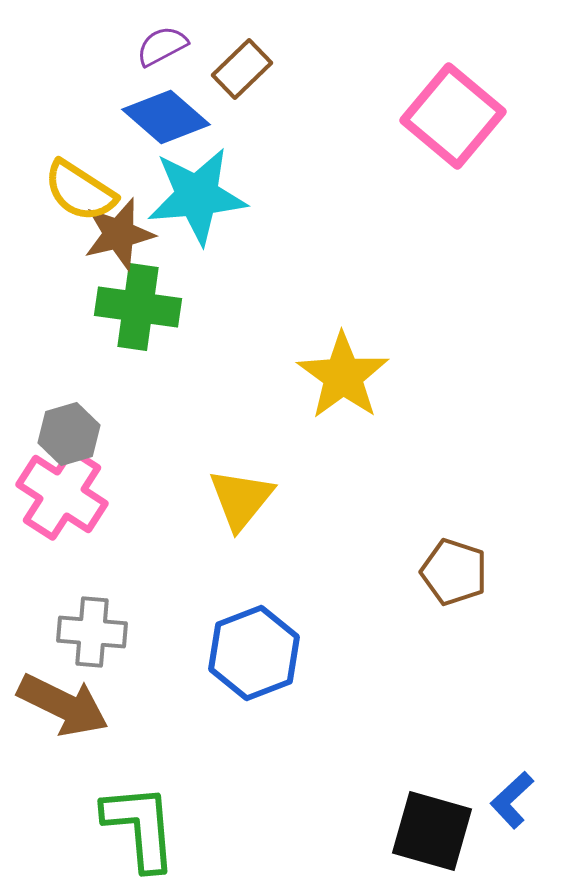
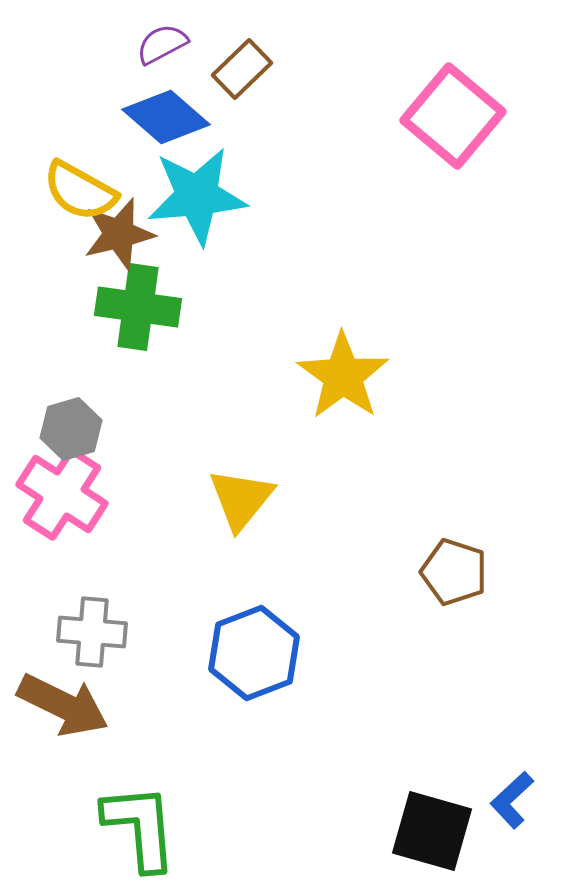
purple semicircle: moved 2 px up
yellow semicircle: rotated 4 degrees counterclockwise
gray hexagon: moved 2 px right, 5 px up
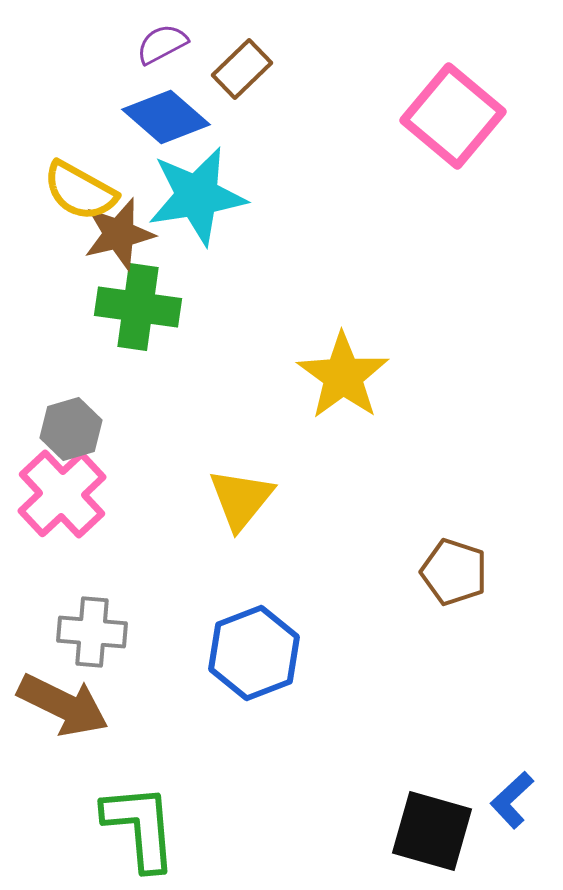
cyan star: rotated 4 degrees counterclockwise
pink cross: rotated 14 degrees clockwise
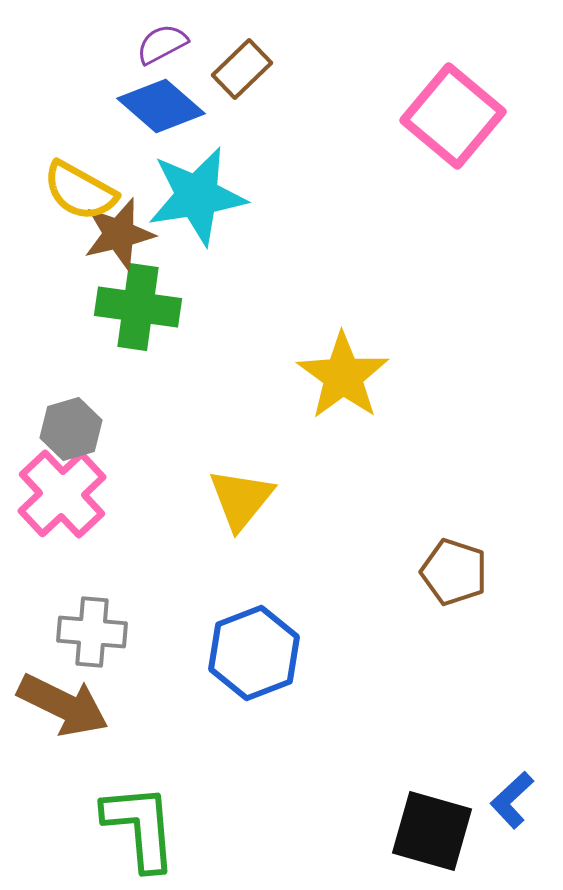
blue diamond: moved 5 px left, 11 px up
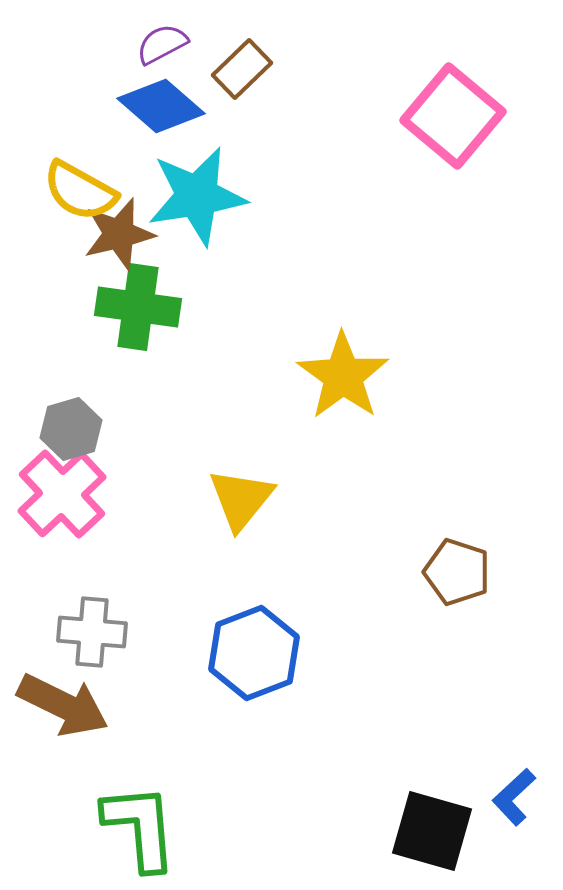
brown pentagon: moved 3 px right
blue L-shape: moved 2 px right, 3 px up
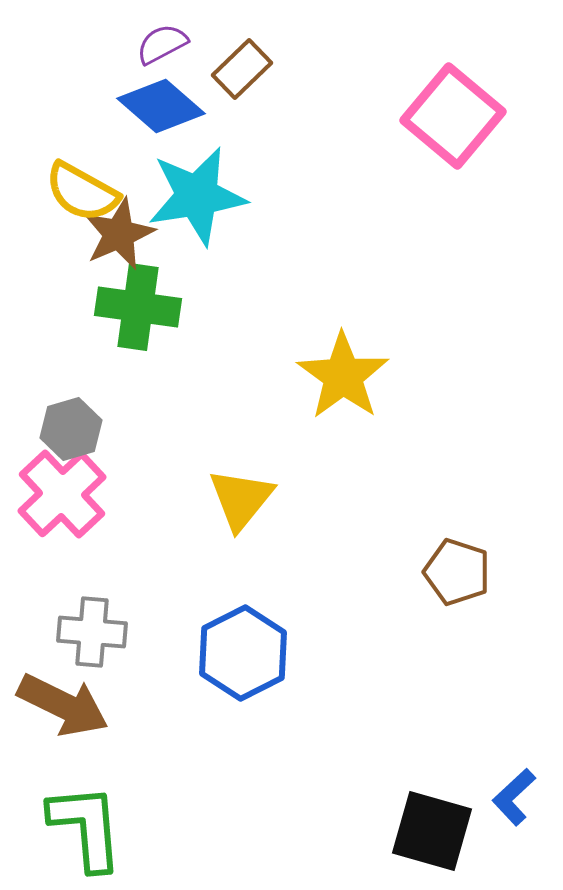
yellow semicircle: moved 2 px right, 1 px down
brown star: rotated 10 degrees counterclockwise
blue hexagon: moved 11 px left; rotated 6 degrees counterclockwise
green L-shape: moved 54 px left
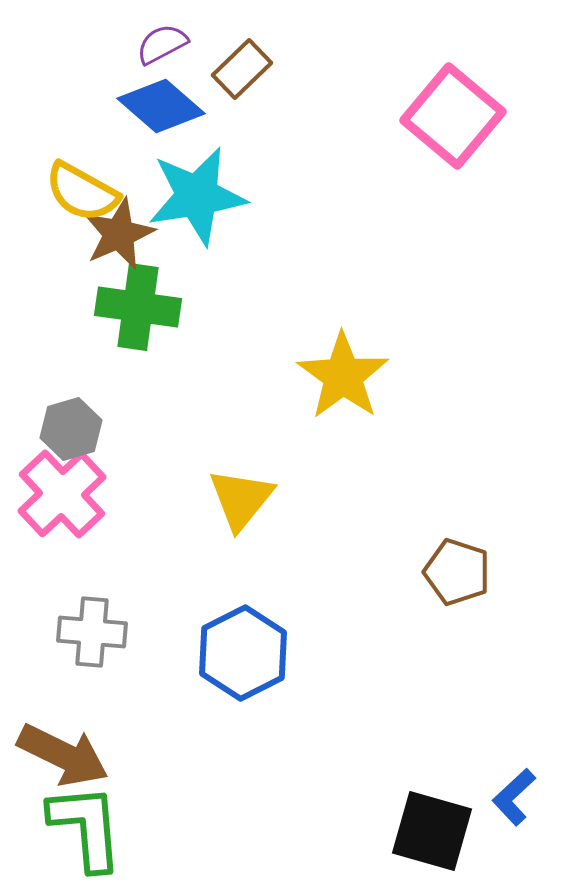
brown arrow: moved 50 px down
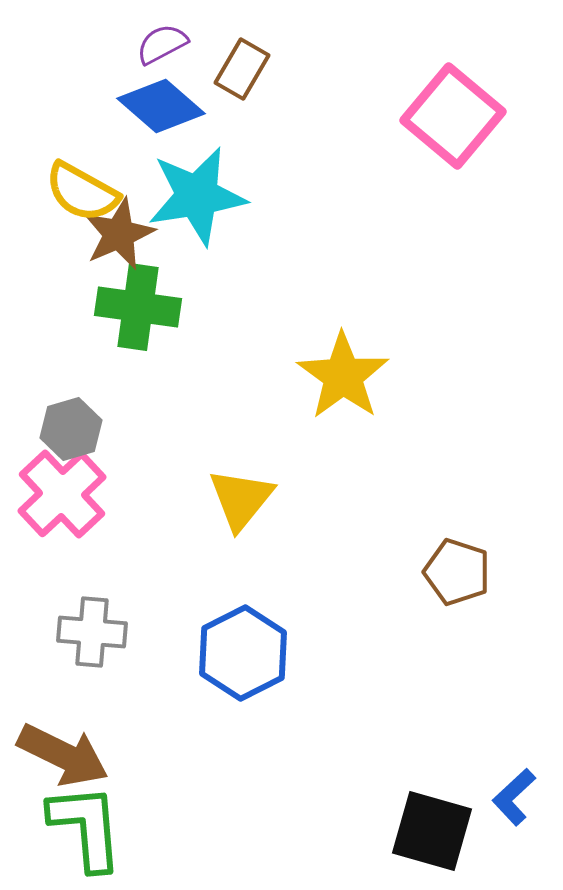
brown rectangle: rotated 16 degrees counterclockwise
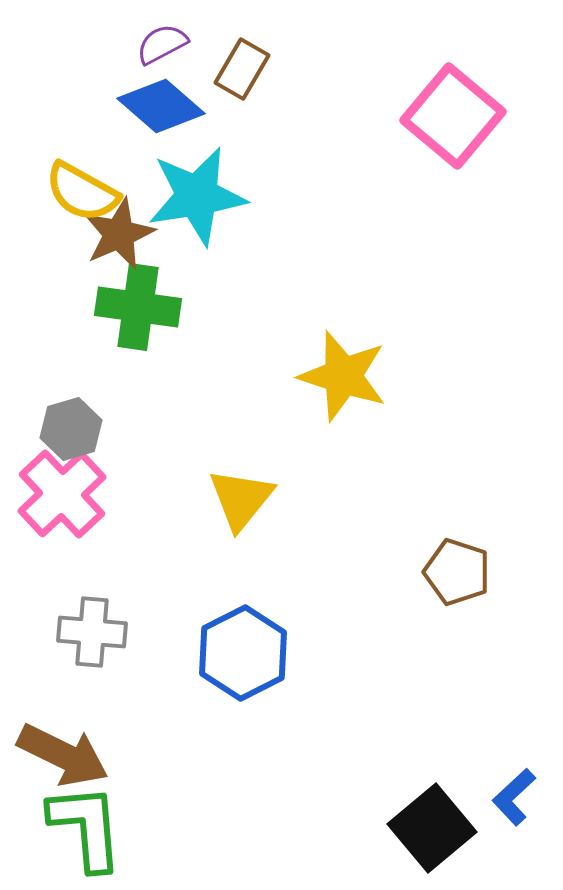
yellow star: rotated 18 degrees counterclockwise
black square: moved 3 px up; rotated 34 degrees clockwise
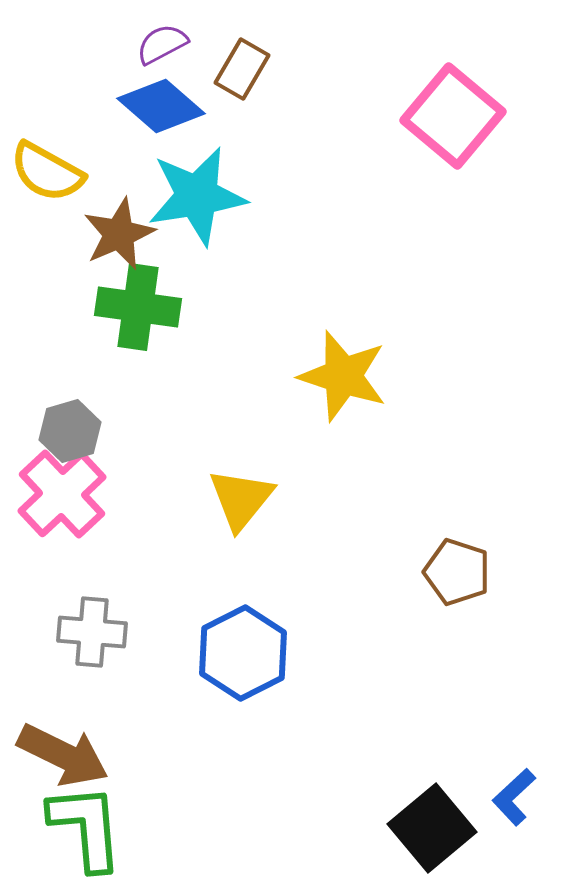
yellow semicircle: moved 35 px left, 20 px up
gray hexagon: moved 1 px left, 2 px down
